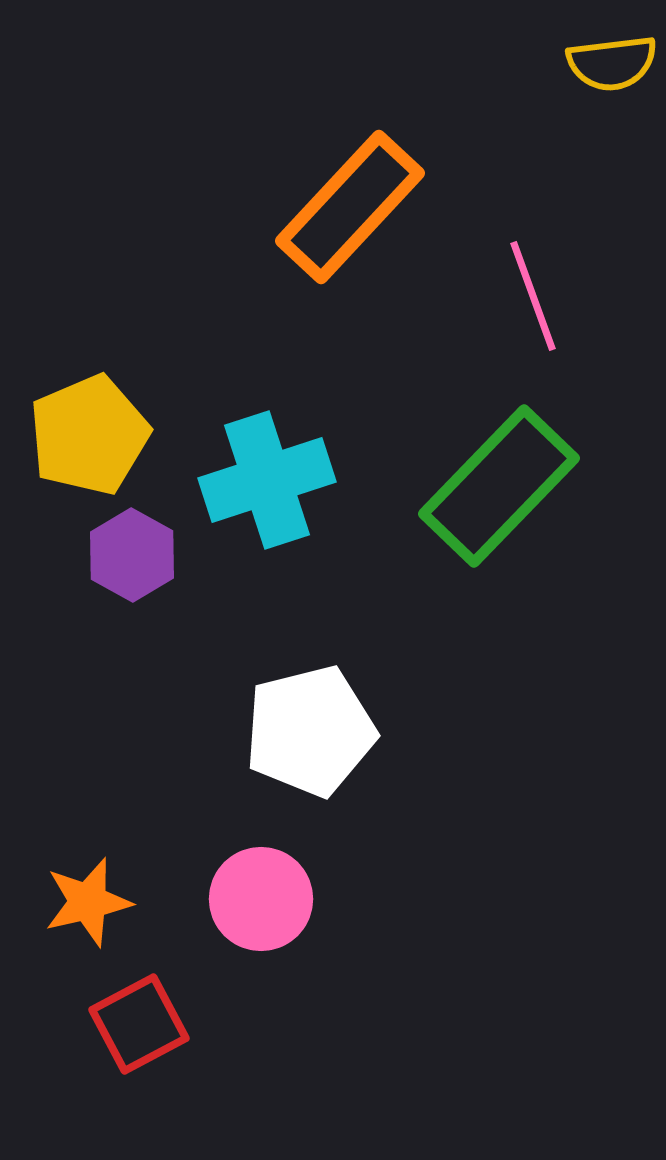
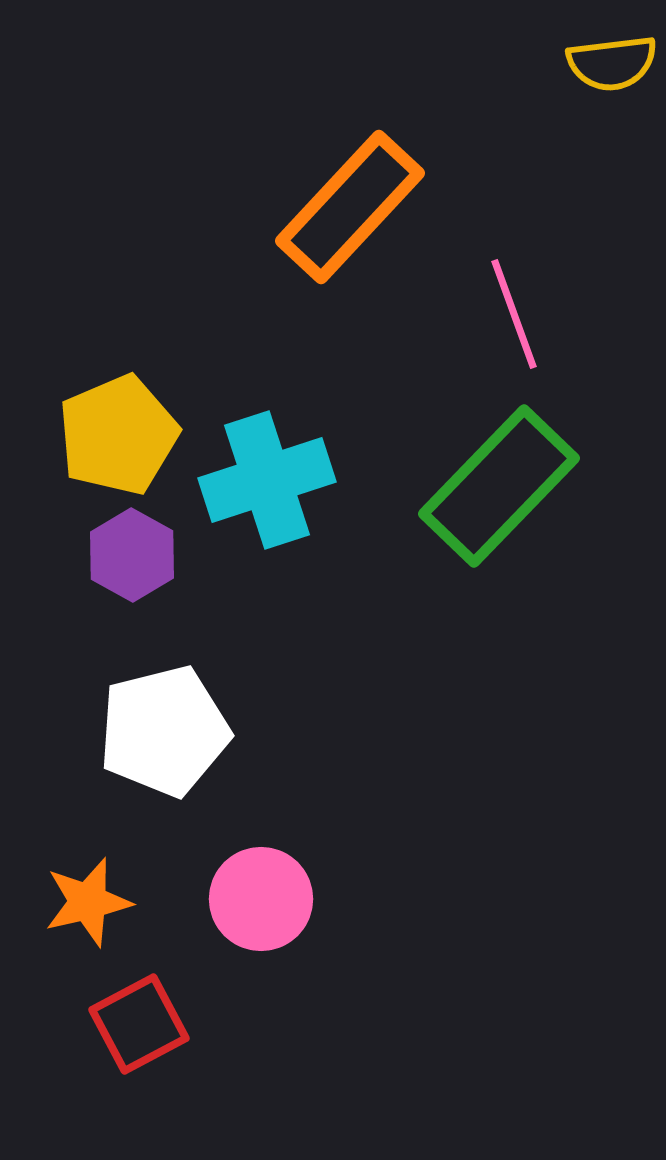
pink line: moved 19 px left, 18 px down
yellow pentagon: moved 29 px right
white pentagon: moved 146 px left
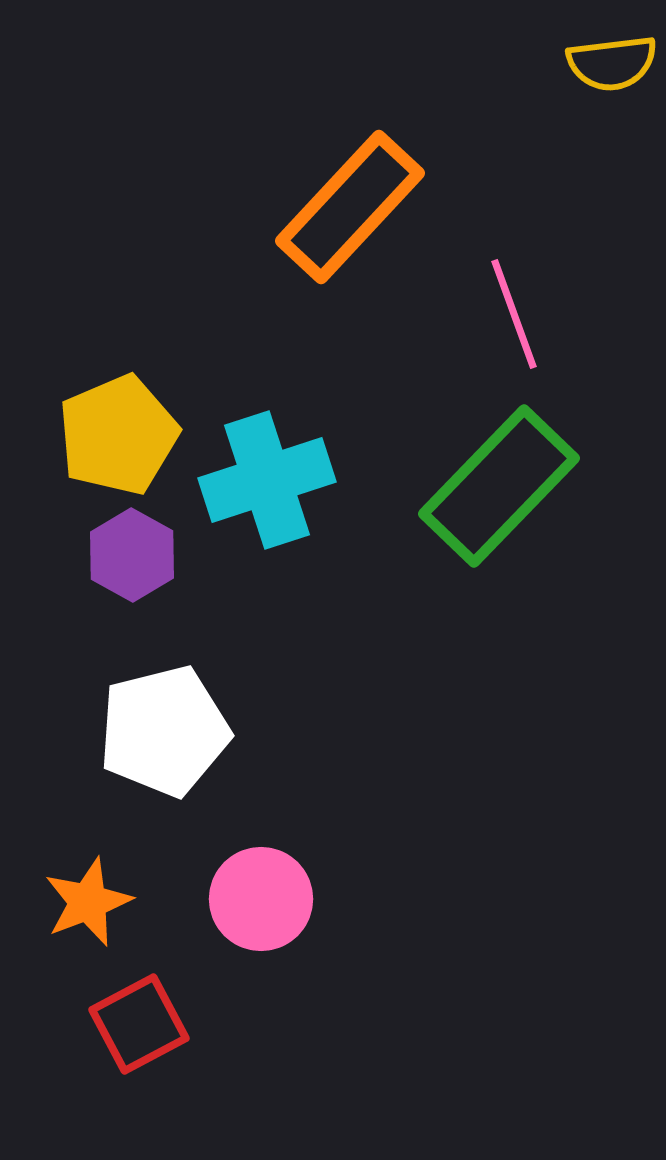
orange star: rotated 8 degrees counterclockwise
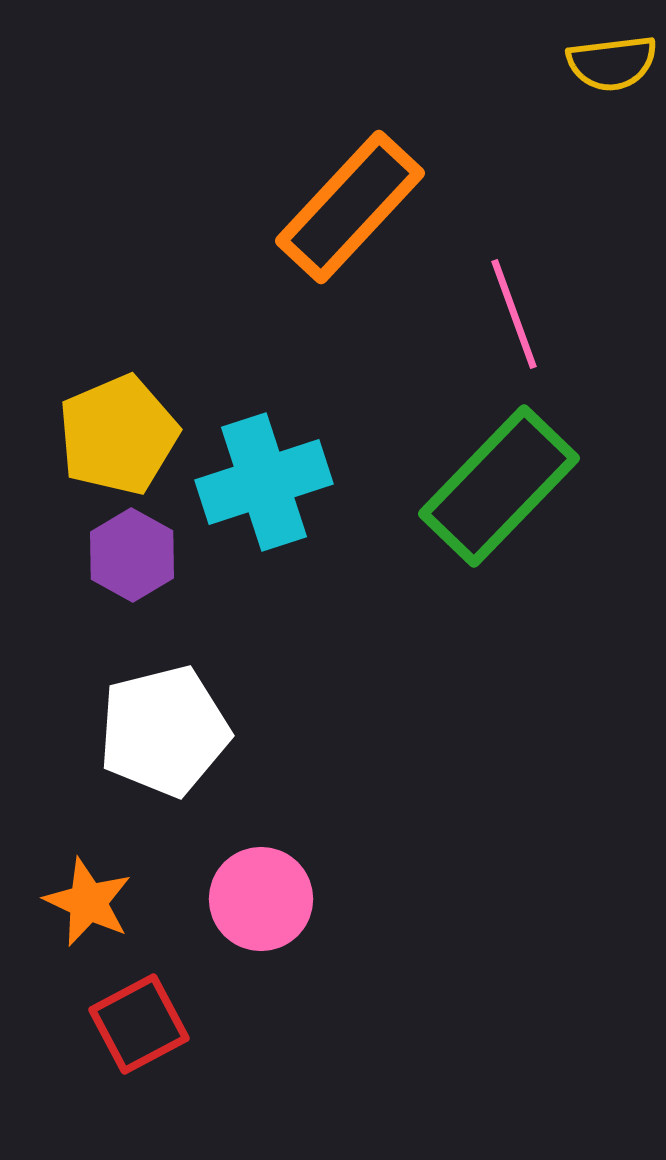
cyan cross: moved 3 px left, 2 px down
orange star: rotated 26 degrees counterclockwise
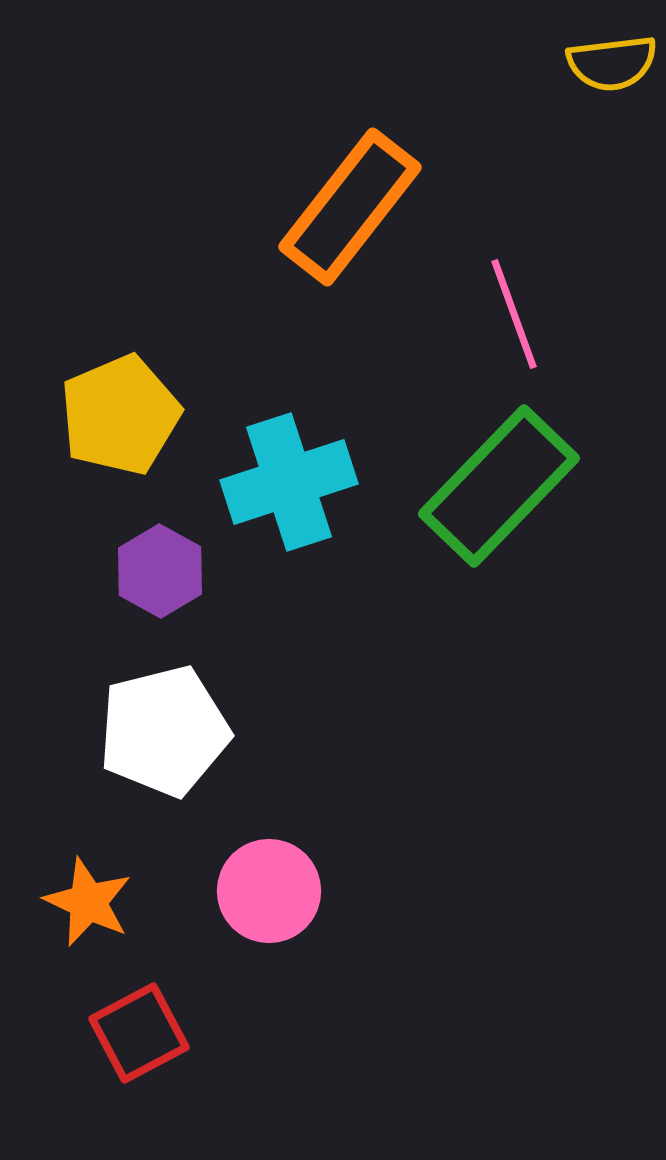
orange rectangle: rotated 5 degrees counterclockwise
yellow pentagon: moved 2 px right, 20 px up
cyan cross: moved 25 px right
purple hexagon: moved 28 px right, 16 px down
pink circle: moved 8 px right, 8 px up
red square: moved 9 px down
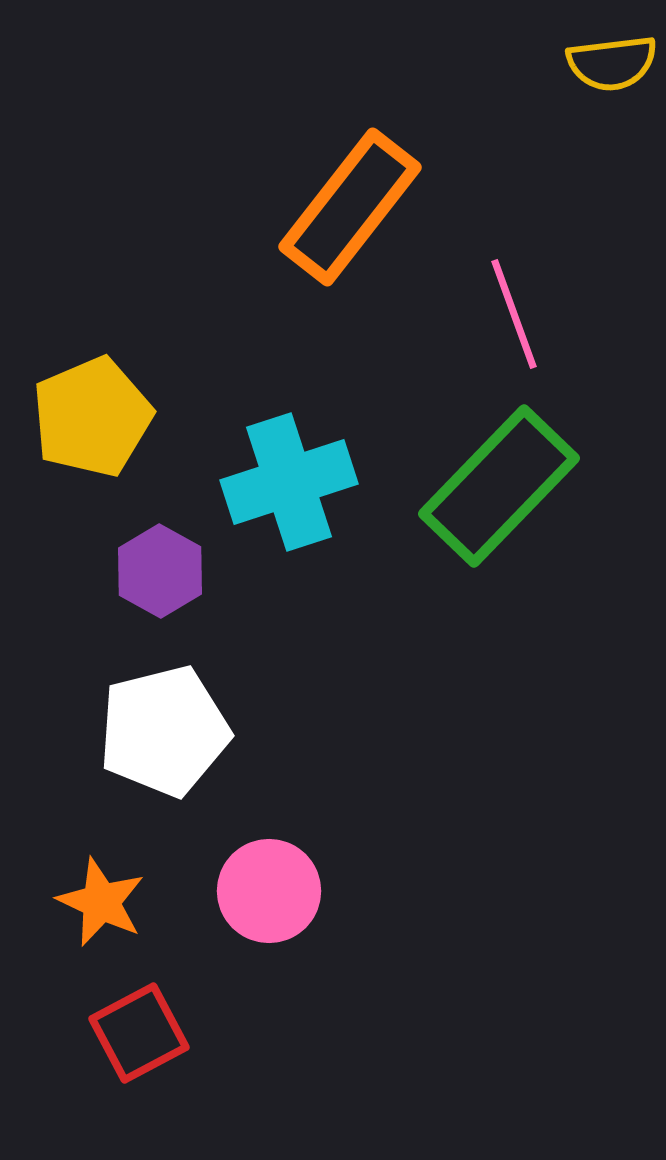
yellow pentagon: moved 28 px left, 2 px down
orange star: moved 13 px right
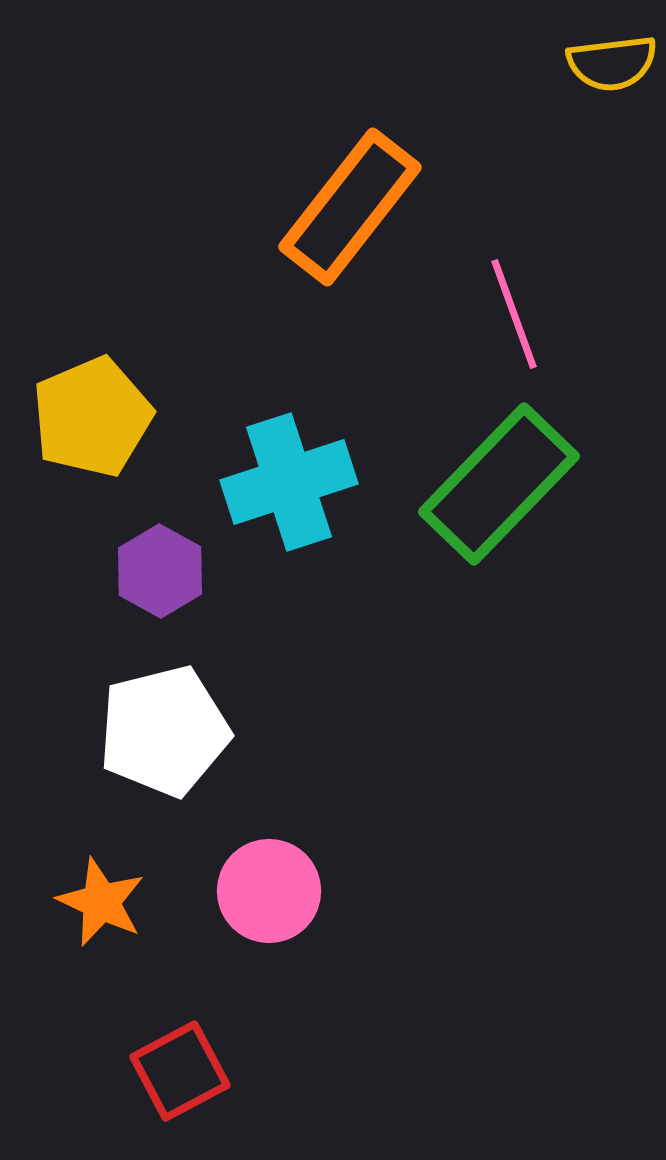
green rectangle: moved 2 px up
red square: moved 41 px right, 38 px down
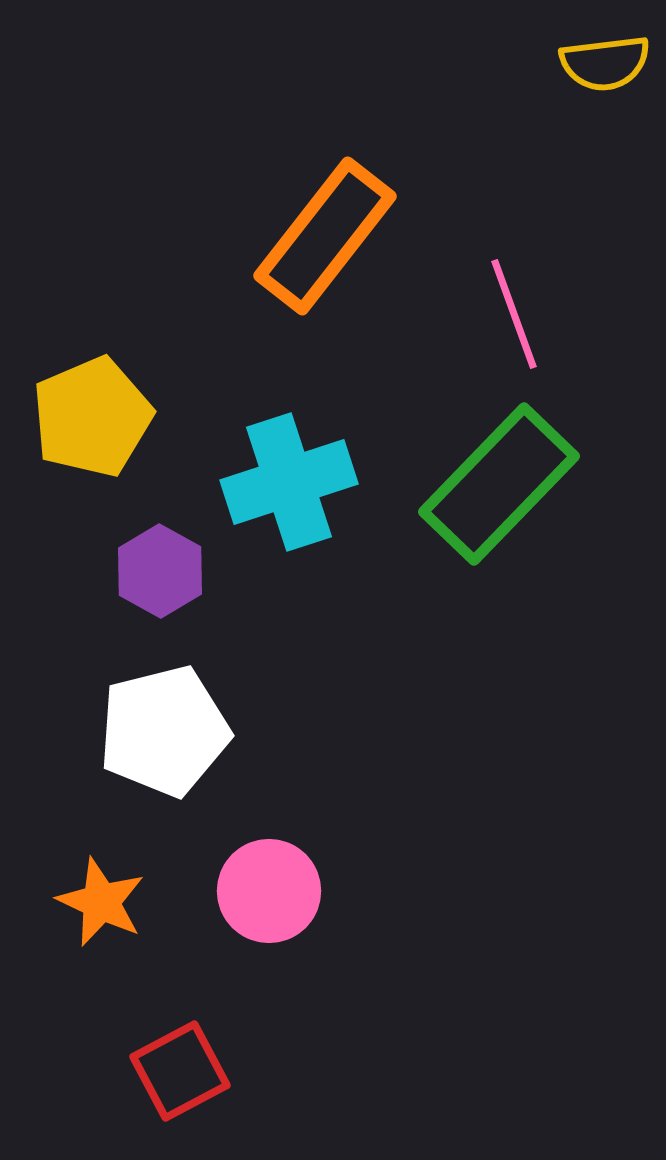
yellow semicircle: moved 7 px left
orange rectangle: moved 25 px left, 29 px down
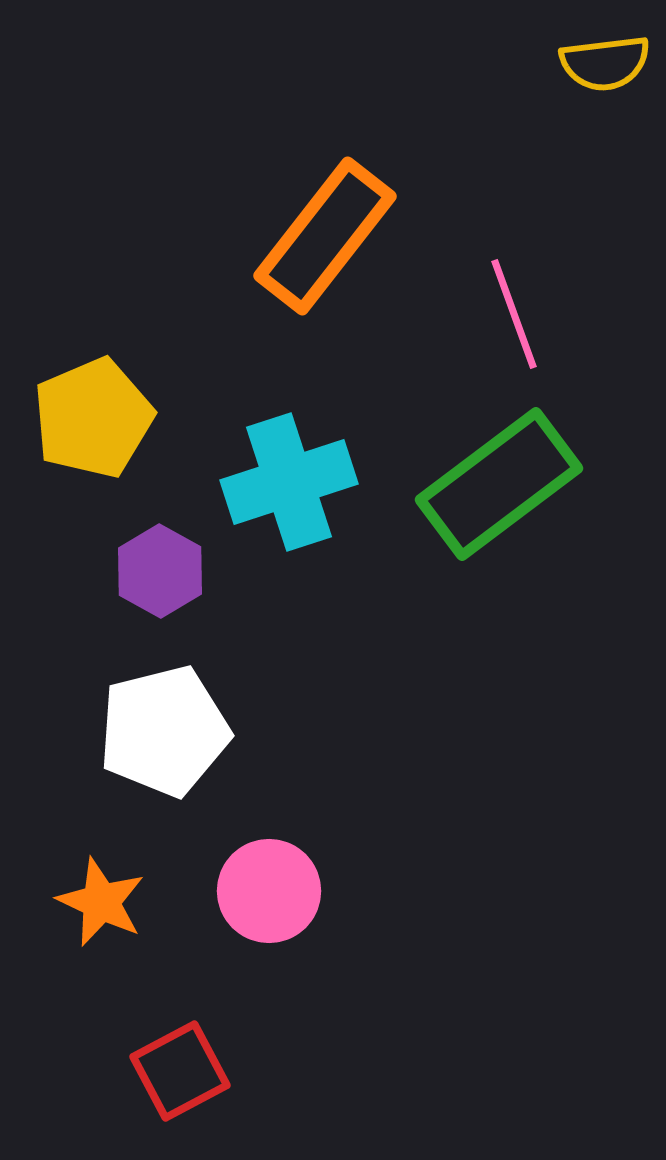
yellow pentagon: moved 1 px right, 1 px down
green rectangle: rotated 9 degrees clockwise
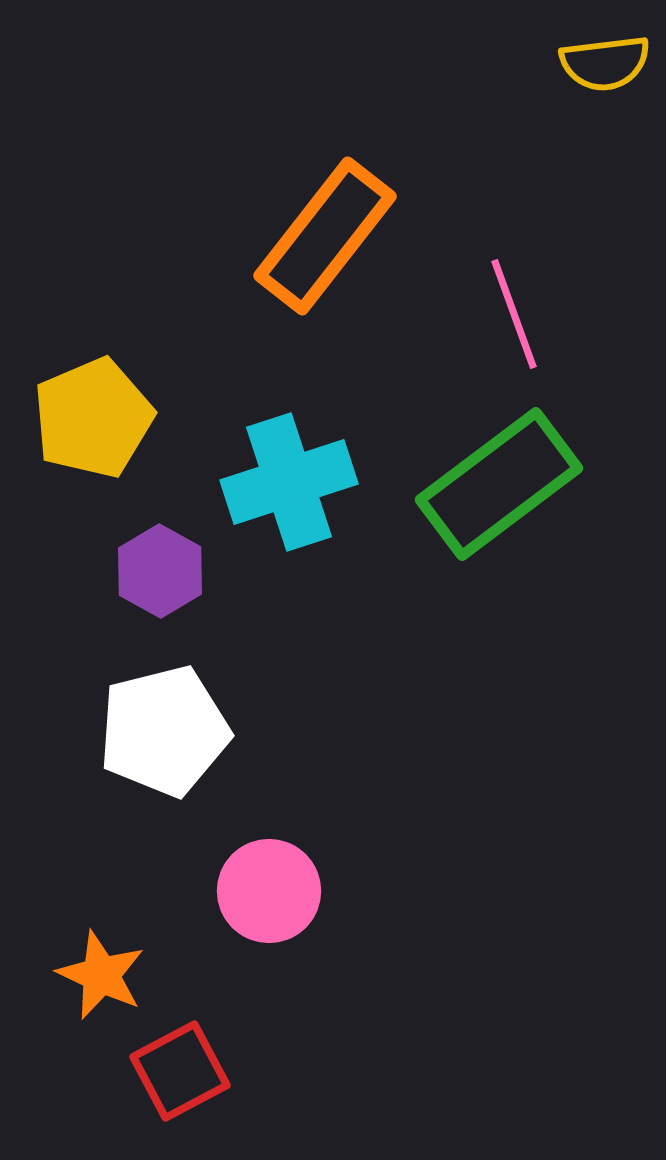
orange star: moved 73 px down
